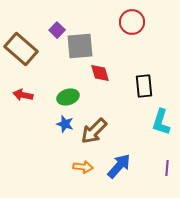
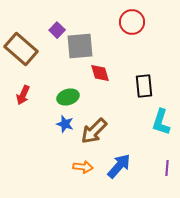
red arrow: rotated 78 degrees counterclockwise
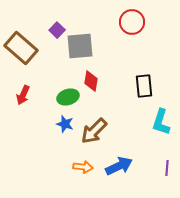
brown rectangle: moved 1 px up
red diamond: moved 9 px left, 8 px down; rotated 25 degrees clockwise
blue arrow: rotated 24 degrees clockwise
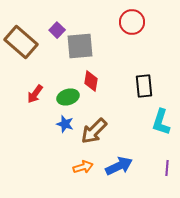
brown rectangle: moved 6 px up
red arrow: moved 12 px right, 1 px up; rotated 12 degrees clockwise
orange arrow: rotated 24 degrees counterclockwise
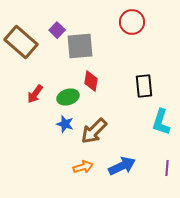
blue arrow: moved 3 px right
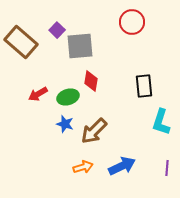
red arrow: moved 3 px right; rotated 24 degrees clockwise
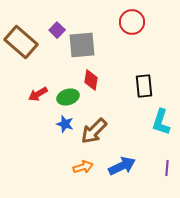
gray square: moved 2 px right, 1 px up
red diamond: moved 1 px up
